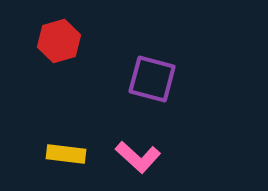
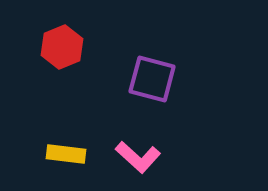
red hexagon: moved 3 px right, 6 px down; rotated 6 degrees counterclockwise
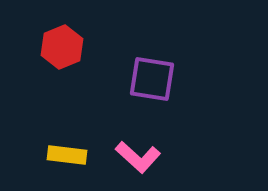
purple square: rotated 6 degrees counterclockwise
yellow rectangle: moved 1 px right, 1 px down
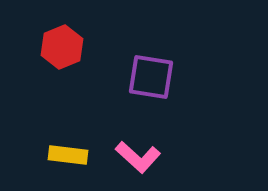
purple square: moved 1 px left, 2 px up
yellow rectangle: moved 1 px right
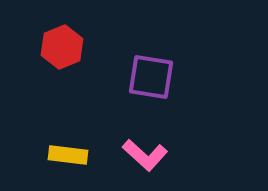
pink L-shape: moved 7 px right, 2 px up
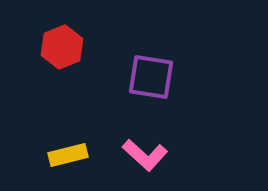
yellow rectangle: rotated 21 degrees counterclockwise
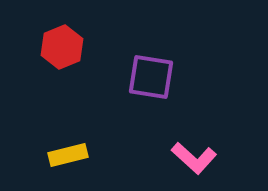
pink L-shape: moved 49 px right, 3 px down
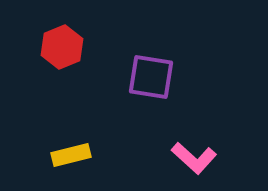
yellow rectangle: moved 3 px right
